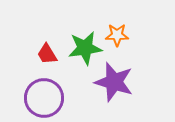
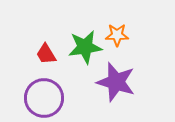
green star: moved 1 px up
red trapezoid: moved 1 px left
purple star: moved 2 px right
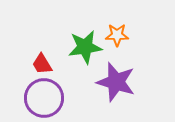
red trapezoid: moved 4 px left, 10 px down
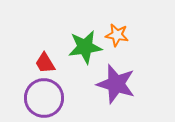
orange star: rotated 10 degrees clockwise
red trapezoid: moved 3 px right, 1 px up
purple star: moved 2 px down
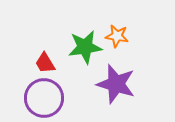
orange star: moved 1 px down
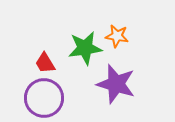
green star: moved 1 px down
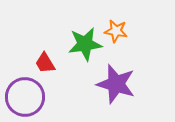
orange star: moved 1 px left, 5 px up
green star: moved 4 px up
purple circle: moved 19 px left, 1 px up
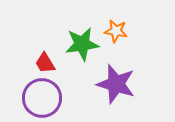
green star: moved 3 px left
purple circle: moved 17 px right, 1 px down
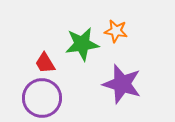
purple star: moved 6 px right
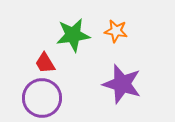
green star: moved 9 px left, 9 px up
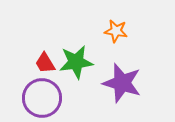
green star: moved 3 px right, 27 px down
purple star: moved 1 px up
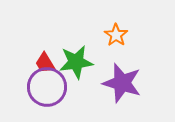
orange star: moved 4 px down; rotated 25 degrees clockwise
purple circle: moved 5 px right, 11 px up
